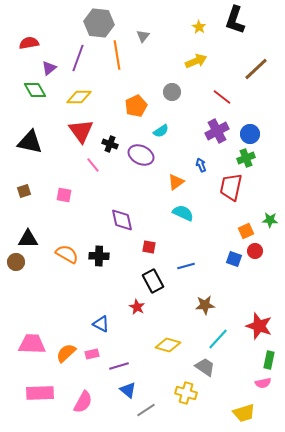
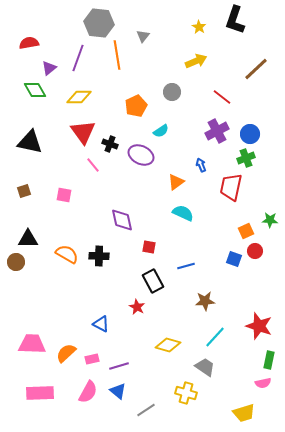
red triangle at (81, 131): moved 2 px right, 1 px down
brown star at (205, 305): moved 4 px up
cyan line at (218, 339): moved 3 px left, 2 px up
pink rectangle at (92, 354): moved 5 px down
blue triangle at (128, 390): moved 10 px left, 1 px down
pink semicircle at (83, 402): moved 5 px right, 10 px up
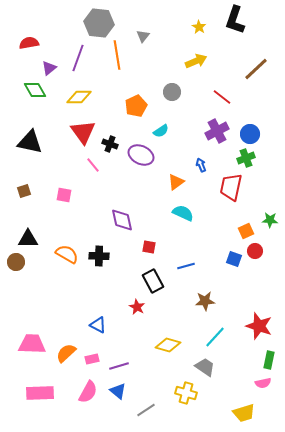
blue triangle at (101, 324): moved 3 px left, 1 px down
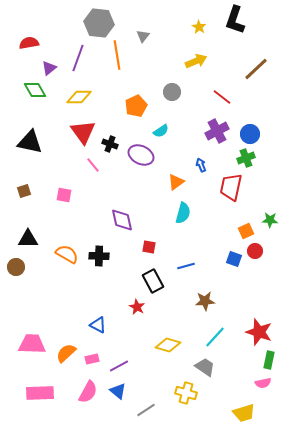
cyan semicircle at (183, 213): rotated 80 degrees clockwise
brown circle at (16, 262): moved 5 px down
red star at (259, 326): moved 6 px down
purple line at (119, 366): rotated 12 degrees counterclockwise
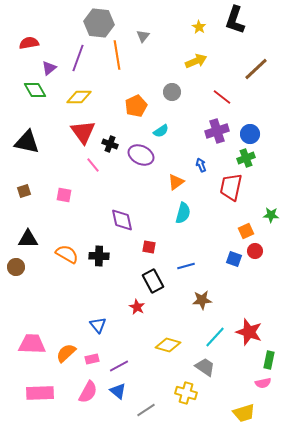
purple cross at (217, 131): rotated 10 degrees clockwise
black triangle at (30, 142): moved 3 px left
green star at (270, 220): moved 1 px right, 5 px up
brown star at (205, 301): moved 3 px left, 1 px up
blue triangle at (98, 325): rotated 24 degrees clockwise
red star at (259, 332): moved 10 px left
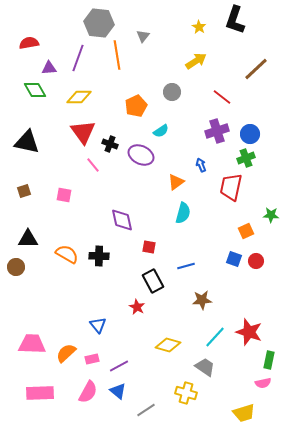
yellow arrow at (196, 61): rotated 10 degrees counterclockwise
purple triangle at (49, 68): rotated 35 degrees clockwise
red circle at (255, 251): moved 1 px right, 10 px down
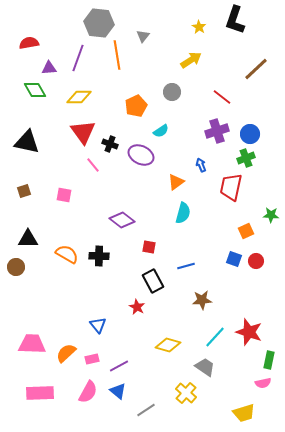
yellow arrow at (196, 61): moved 5 px left, 1 px up
purple diamond at (122, 220): rotated 40 degrees counterclockwise
yellow cross at (186, 393): rotated 25 degrees clockwise
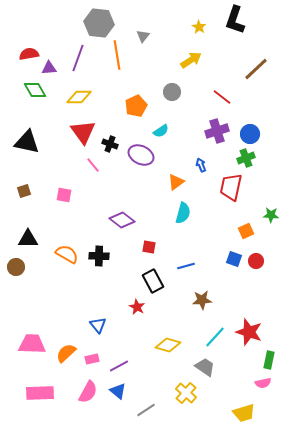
red semicircle at (29, 43): moved 11 px down
